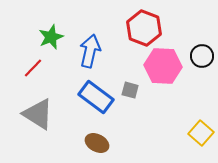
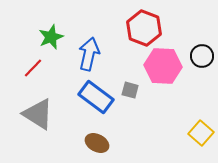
blue arrow: moved 1 px left, 3 px down
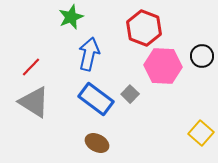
green star: moved 20 px right, 20 px up
red line: moved 2 px left, 1 px up
gray square: moved 4 px down; rotated 30 degrees clockwise
blue rectangle: moved 2 px down
gray triangle: moved 4 px left, 12 px up
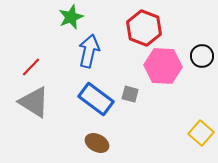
blue arrow: moved 3 px up
gray square: rotated 30 degrees counterclockwise
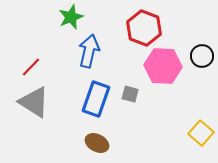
blue rectangle: rotated 72 degrees clockwise
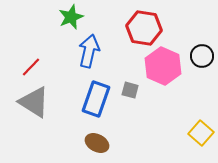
red hexagon: rotated 12 degrees counterclockwise
pink hexagon: rotated 21 degrees clockwise
gray square: moved 4 px up
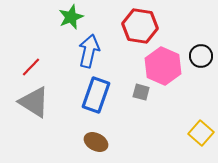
red hexagon: moved 4 px left, 2 px up
black circle: moved 1 px left
gray square: moved 11 px right, 2 px down
blue rectangle: moved 4 px up
brown ellipse: moved 1 px left, 1 px up
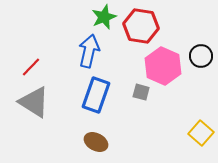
green star: moved 33 px right
red hexagon: moved 1 px right
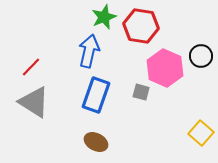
pink hexagon: moved 2 px right, 2 px down
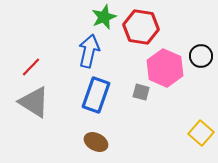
red hexagon: moved 1 px down
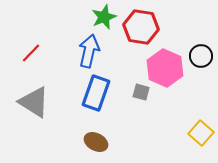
red line: moved 14 px up
blue rectangle: moved 2 px up
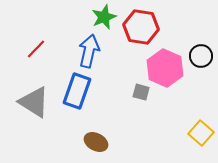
red line: moved 5 px right, 4 px up
blue rectangle: moved 19 px left, 2 px up
